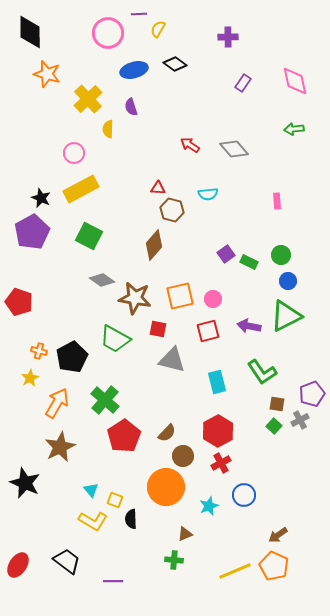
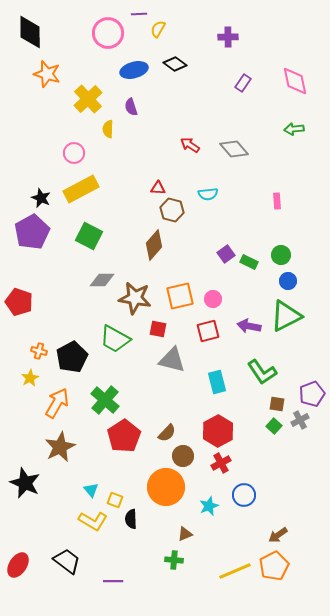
gray diamond at (102, 280): rotated 35 degrees counterclockwise
orange pentagon at (274, 566): rotated 20 degrees clockwise
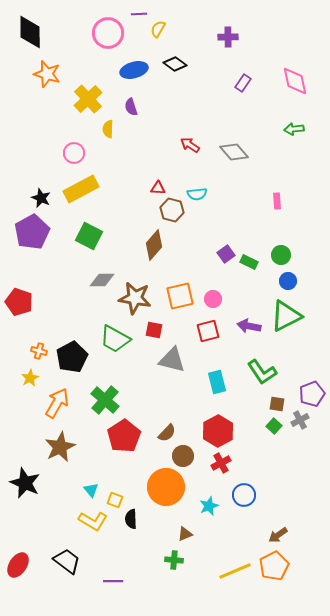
gray diamond at (234, 149): moved 3 px down
cyan semicircle at (208, 194): moved 11 px left
red square at (158, 329): moved 4 px left, 1 px down
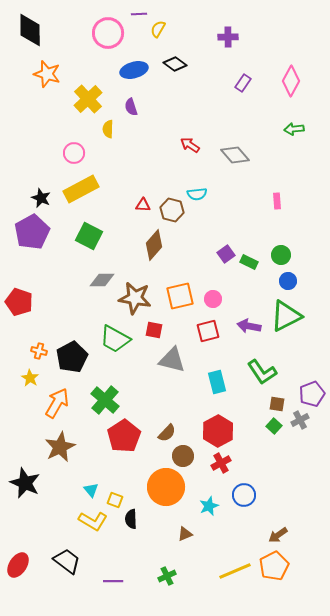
black diamond at (30, 32): moved 2 px up
pink diamond at (295, 81): moved 4 px left; rotated 40 degrees clockwise
gray diamond at (234, 152): moved 1 px right, 3 px down
red triangle at (158, 188): moved 15 px left, 17 px down
yellow star at (30, 378): rotated 12 degrees counterclockwise
green cross at (174, 560): moved 7 px left, 16 px down; rotated 30 degrees counterclockwise
